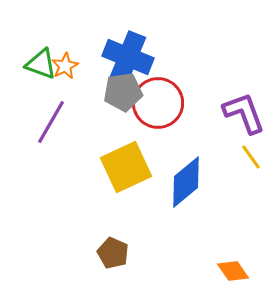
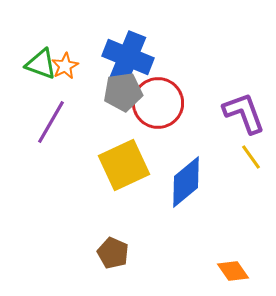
yellow square: moved 2 px left, 2 px up
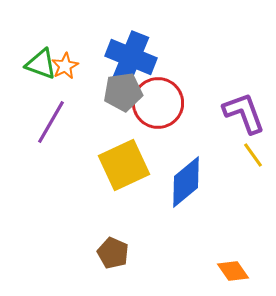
blue cross: moved 3 px right
yellow line: moved 2 px right, 2 px up
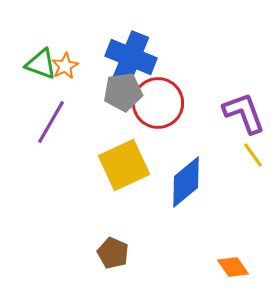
orange diamond: moved 4 px up
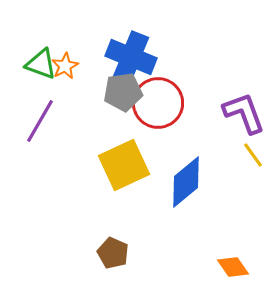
purple line: moved 11 px left, 1 px up
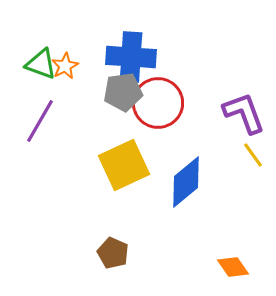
blue cross: rotated 18 degrees counterclockwise
